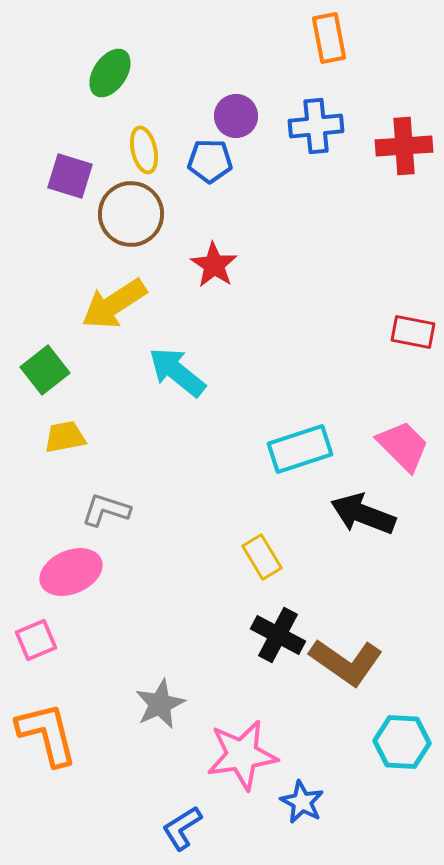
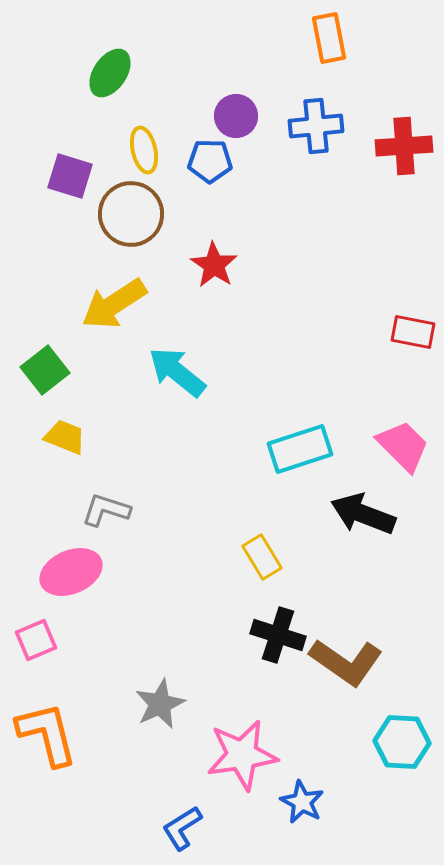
yellow trapezoid: rotated 33 degrees clockwise
black cross: rotated 10 degrees counterclockwise
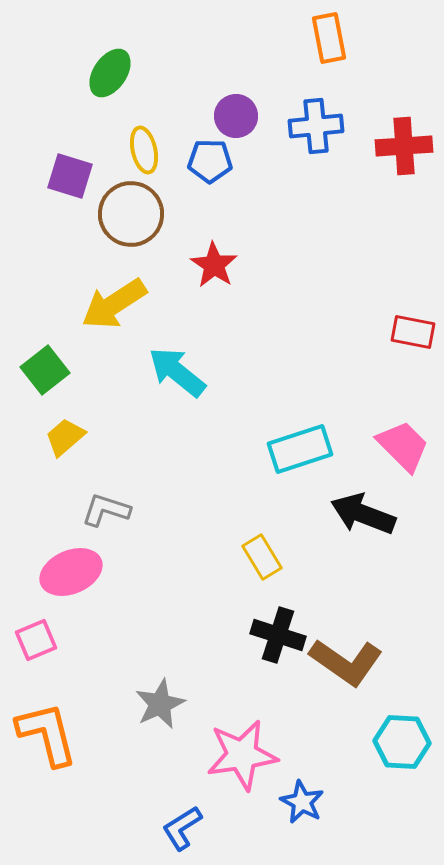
yellow trapezoid: rotated 63 degrees counterclockwise
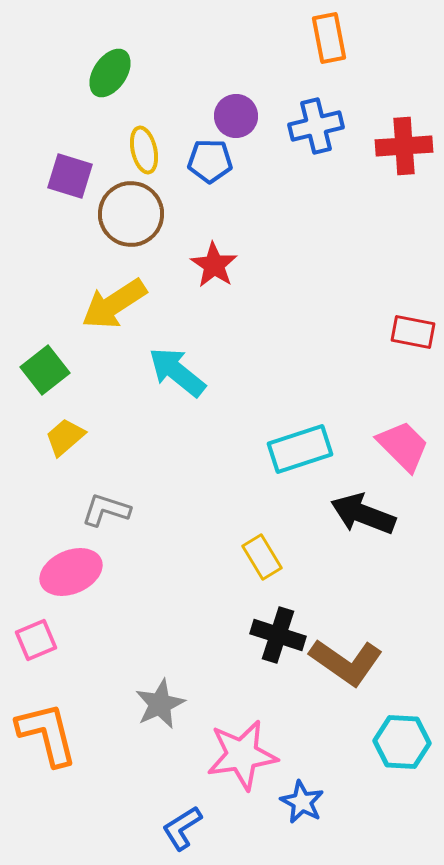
blue cross: rotated 8 degrees counterclockwise
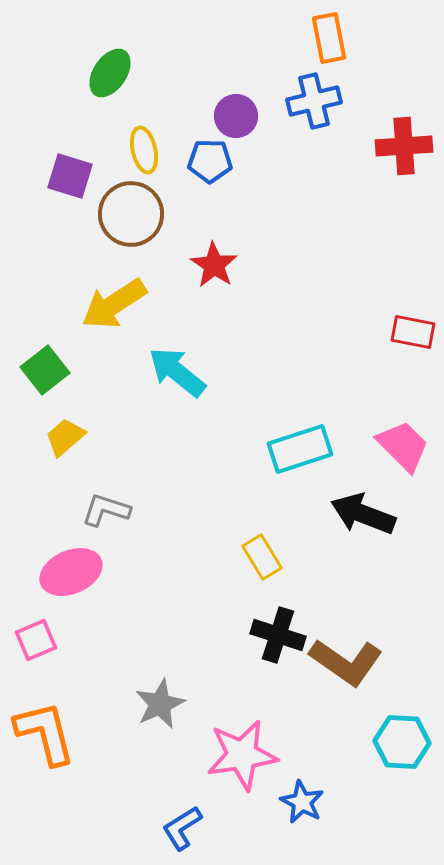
blue cross: moved 2 px left, 25 px up
orange L-shape: moved 2 px left, 1 px up
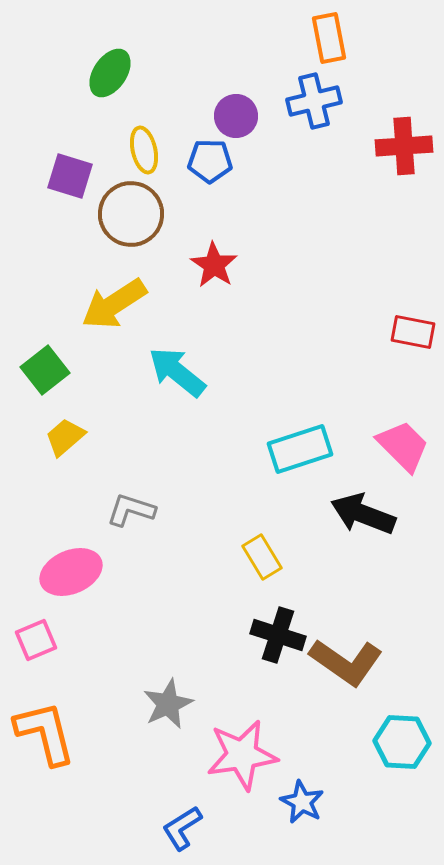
gray L-shape: moved 25 px right
gray star: moved 8 px right
